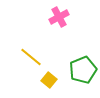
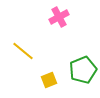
yellow line: moved 8 px left, 6 px up
yellow square: rotated 28 degrees clockwise
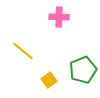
pink cross: rotated 30 degrees clockwise
yellow square: rotated 14 degrees counterclockwise
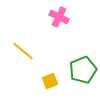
pink cross: rotated 24 degrees clockwise
yellow square: moved 1 px right, 1 px down; rotated 14 degrees clockwise
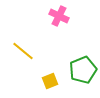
pink cross: moved 1 px up
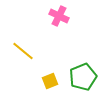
green pentagon: moved 7 px down
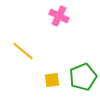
yellow square: moved 2 px right, 1 px up; rotated 14 degrees clockwise
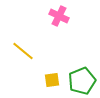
green pentagon: moved 1 px left, 4 px down
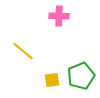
pink cross: rotated 24 degrees counterclockwise
green pentagon: moved 1 px left, 5 px up
